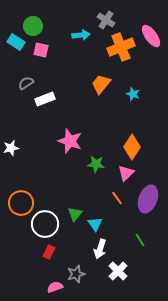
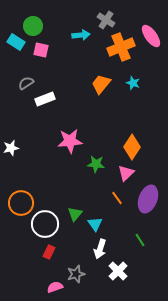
cyan star: moved 11 px up
pink star: rotated 25 degrees counterclockwise
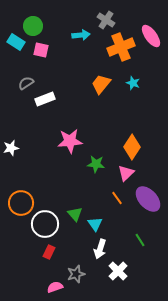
purple ellipse: rotated 64 degrees counterclockwise
green triangle: rotated 21 degrees counterclockwise
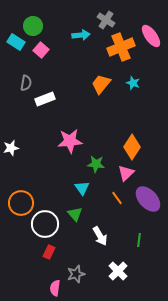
pink square: rotated 28 degrees clockwise
gray semicircle: rotated 133 degrees clockwise
cyan triangle: moved 13 px left, 36 px up
green line: moved 1 px left; rotated 40 degrees clockwise
white arrow: moved 13 px up; rotated 48 degrees counterclockwise
pink semicircle: moved 1 px down; rotated 63 degrees counterclockwise
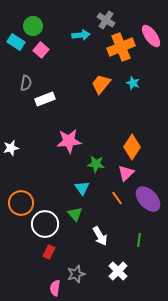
pink star: moved 1 px left
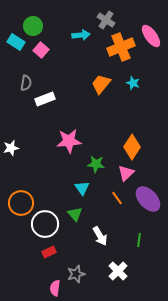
red rectangle: rotated 40 degrees clockwise
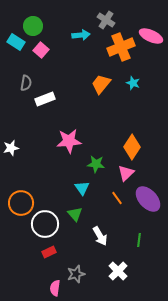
pink ellipse: rotated 30 degrees counterclockwise
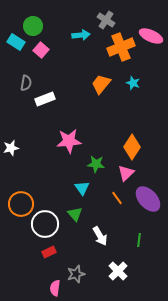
orange circle: moved 1 px down
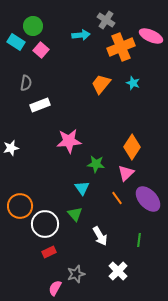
white rectangle: moved 5 px left, 6 px down
orange circle: moved 1 px left, 2 px down
pink semicircle: rotated 21 degrees clockwise
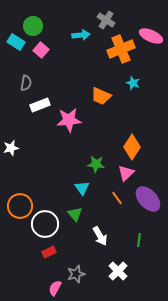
orange cross: moved 2 px down
orange trapezoid: moved 12 px down; rotated 105 degrees counterclockwise
pink star: moved 21 px up
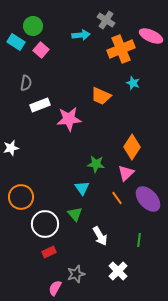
pink star: moved 1 px up
orange circle: moved 1 px right, 9 px up
